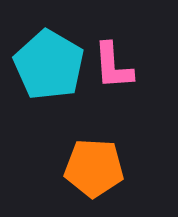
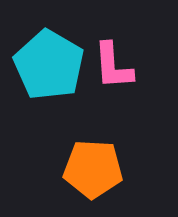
orange pentagon: moved 1 px left, 1 px down
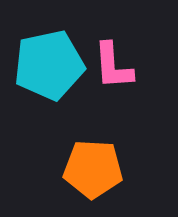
cyan pentagon: rotated 30 degrees clockwise
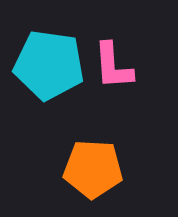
cyan pentagon: rotated 20 degrees clockwise
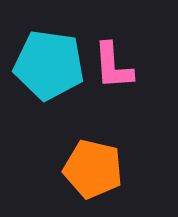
orange pentagon: rotated 10 degrees clockwise
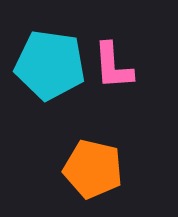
cyan pentagon: moved 1 px right
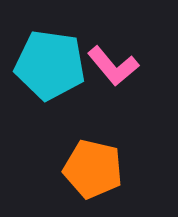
pink L-shape: rotated 36 degrees counterclockwise
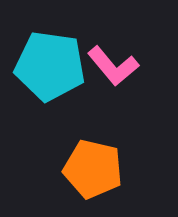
cyan pentagon: moved 1 px down
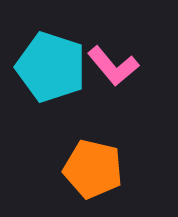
cyan pentagon: moved 1 px right, 1 px down; rotated 10 degrees clockwise
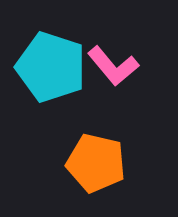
orange pentagon: moved 3 px right, 6 px up
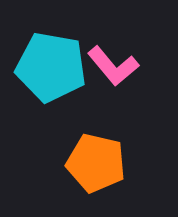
cyan pentagon: rotated 8 degrees counterclockwise
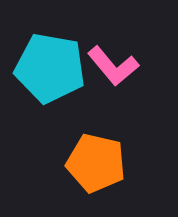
cyan pentagon: moved 1 px left, 1 px down
